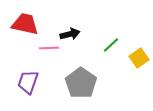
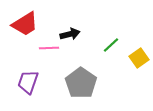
red trapezoid: rotated 136 degrees clockwise
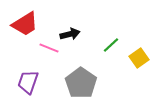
pink line: rotated 24 degrees clockwise
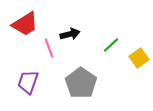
pink line: rotated 48 degrees clockwise
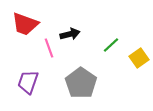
red trapezoid: rotated 52 degrees clockwise
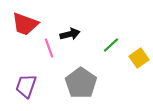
purple trapezoid: moved 2 px left, 4 px down
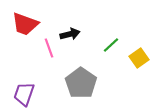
purple trapezoid: moved 2 px left, 8 px down
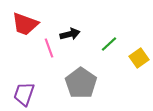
green line: moved 2 px left, 1 px up
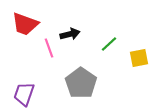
yellow square: rotated 24 degrees clockwise
